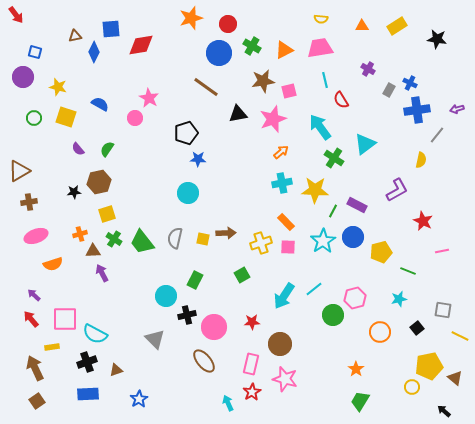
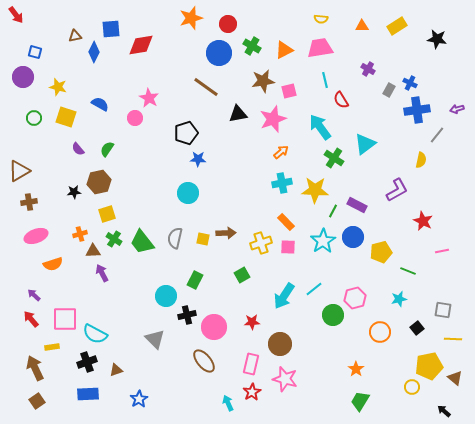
yellow line at (460, 336): moved 7 px left, 3 px down; rotated 24 degrees counterclockwise
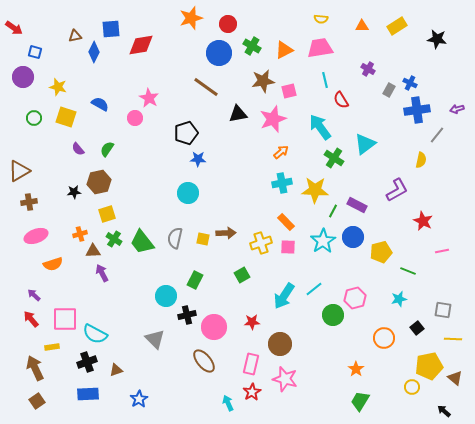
red arrow at (16, 15): moved 2 px left, 13 px down; rotated 18 degrees counterclockwise
orange circle at (380, 332): moved 4 px right, 6 px down
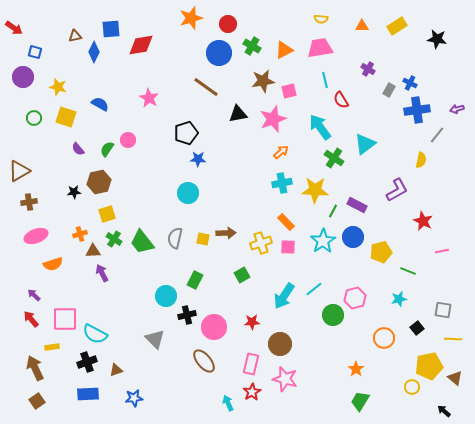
pink circle at (135, 118): moved 7 px left, 22 px down
blue star at (139, 399): moved 5 px left, 1 px up; rotated 24 degrees clockwise
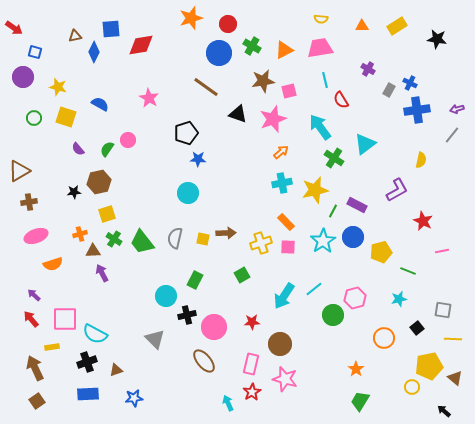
black triangle at (238, 114): rotated 30 degrees clockwise
gray line at (437, 135): moved 15 px right
yellow star at (315, 190): rotated 16 degrees counterclockwise
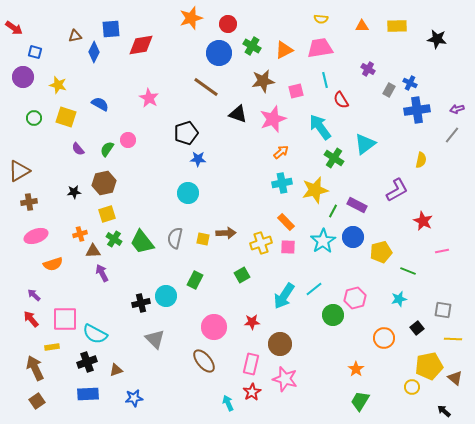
yellow rectangle at (397, 26): rotated 30 degrees clockwise
yellow star at (58, 87): moved 2 px up
pink square at (289, 91): moved 7 px right
brown hexagon at (99, 182): moved 5 px right, 1 px down
black cross at (187, 315): moved 46 px left, 12 px up
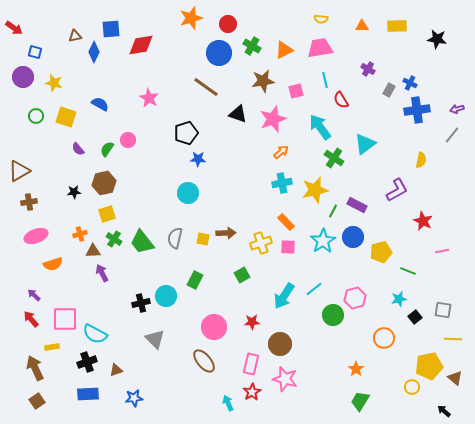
yellow star at (58, 85): moved 4 px left, 2 px up
green circle at (34, 118): moved 2 px right, 2 px up
black square at (417, 328): moved 2 px left, 11 px up
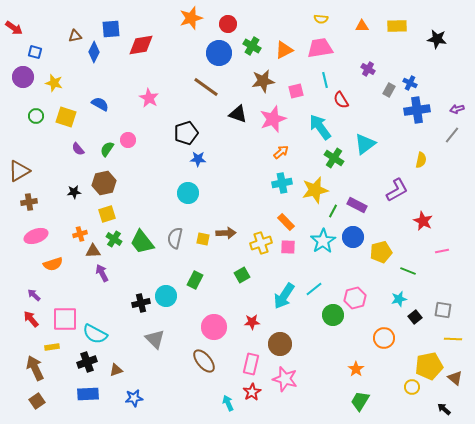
black arrow at (444, 411): moved 2 px up
